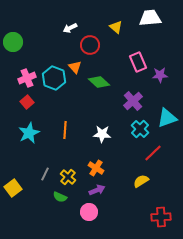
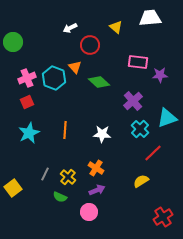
pink rectangle: rotated 60 degrees counterclockwise
red square: rotated 16 degrees clockwise
red cross: moved 2 px right; rotated 30 degrees counterclockwise
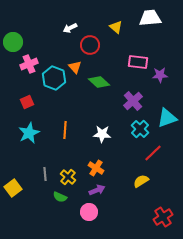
pink cross: moved 2 px right, 14 px up
gray line: rotated 32 degrees counterclockwise
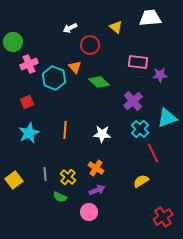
red line: rotated 72 degrees counterclockwise
yellow square: moved 1 px right, 8 px up
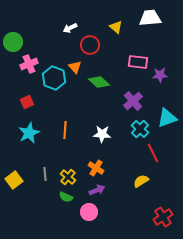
green semicircle: moved 6 px right
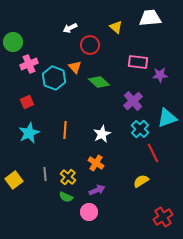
white star: rotated 30 degrees counterclockwise
orange cross: moved 5 px up
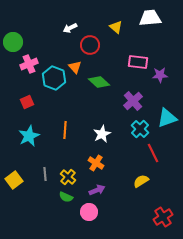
cyan star: moved 3 px down
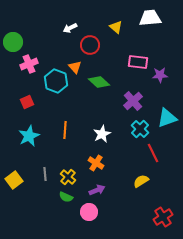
cyan hexagon: moved 2 px right, 3 px down
